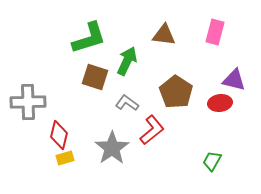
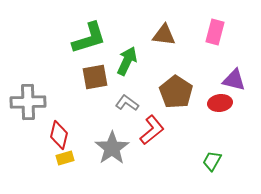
brown square: rotated 28 degrees counterclockwise
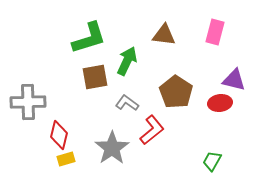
yellow rectangle: moved 1 px right, 1 px down
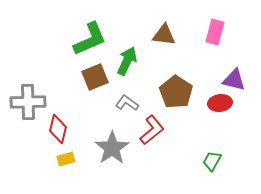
green L-shape: moved 1 px right, 1 px down; rotated 6 degrees counterclockwise
brown square: rotated 12 degrees counterclockwise
red diamond: moved 1 px left, 6 px up
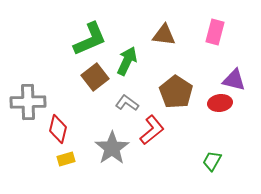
brown square: rotated 16 degrees counterclockwise
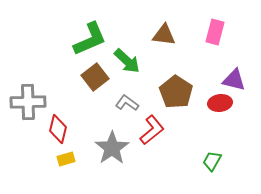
green arrow: rotated 108 degrees clockwise
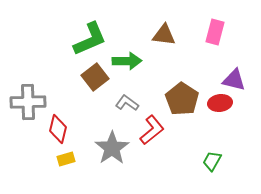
green arrow: rotated 44 degrees counterclockwise
brown pentagon: moved 6 px right, 7 px down
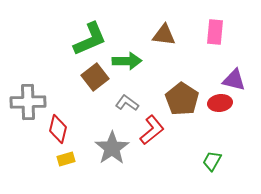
pink rectangle: rotated 10 degrees counterclockwise
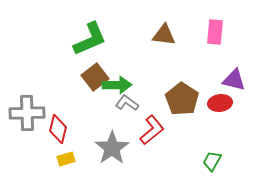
green arrow: moved 10 px left, 24 px down
gray cross: moved 1 px left, 11 px down
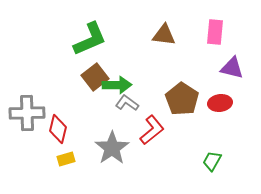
purple triangle: moved 2 px left, 12 px up
